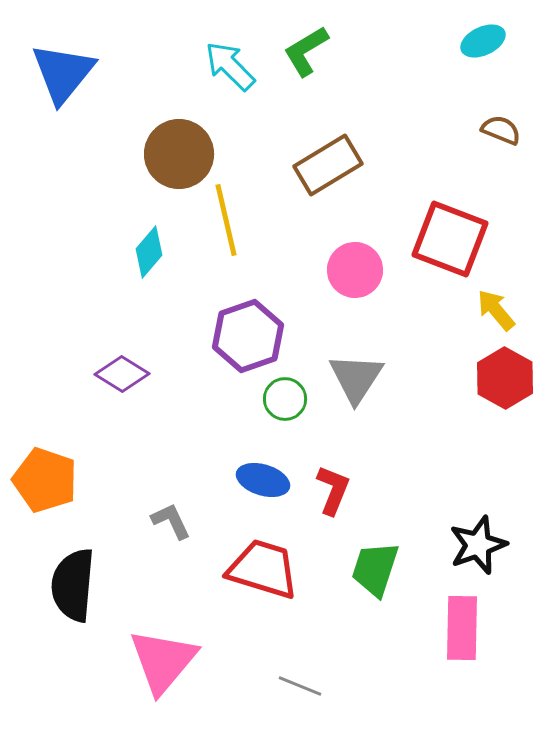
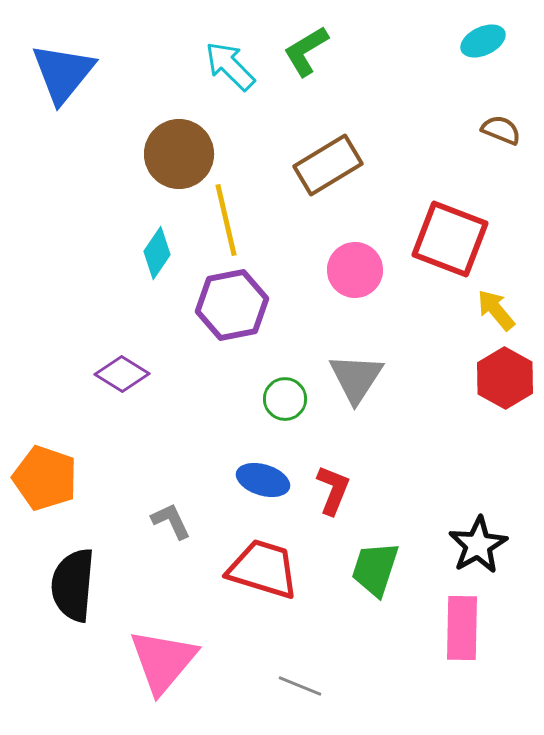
cyan diamond: moved 8 px right, 1 px down; rotated 6 degrees counterclockwise
purple hexagon: moved 16 px left, 31 px up; rotated 8 degrees clockwise
orange pentagon: moved 2 px up
black star: rotated 10 degrees counterclockwise
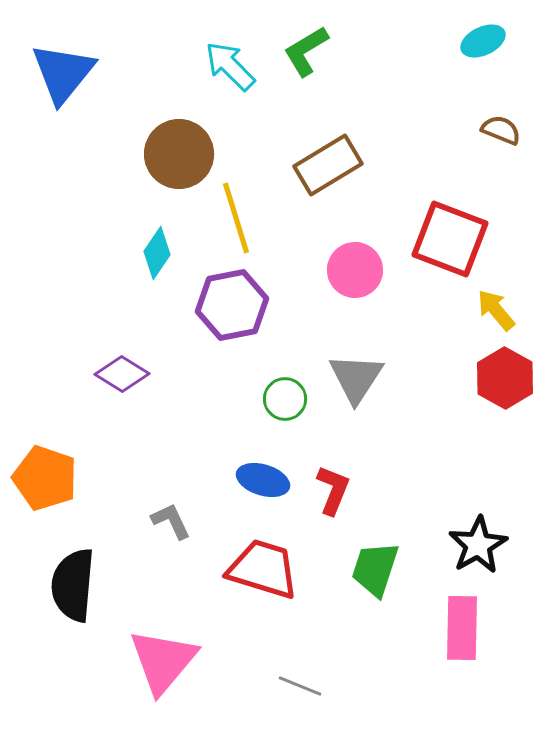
yellow line: moved 10 px right, 2 px up; rotated 4 degrees counterclockwise
